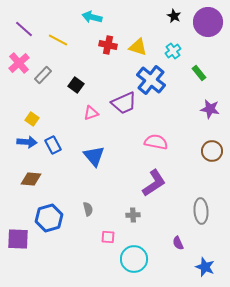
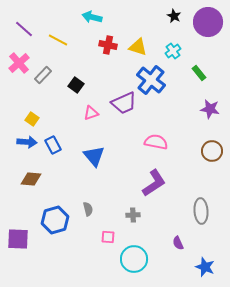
blue hexagon: moved 6 px right, 2 px down
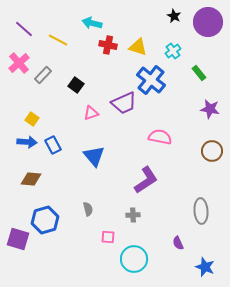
cyan arrow: moved 6 px down
pink semicircle: moved 4 px right, 5 px up
purple L-shape: moved 8 px left, 3 px up
blue hexagon: moved 10 px left
purple square: rotated 15 degrees clockwise
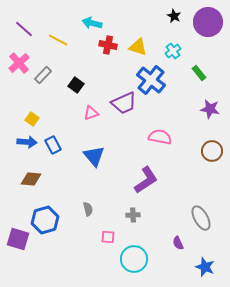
gray ellipse: moved 7 px down; rotated 25 degrees counterclockwise
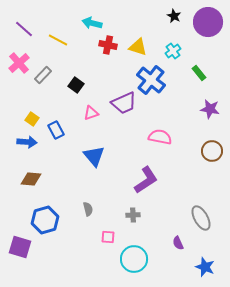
blue rectangle: moved 3 px right, 15 px up
purple square: moved 2 px right, 8 px down
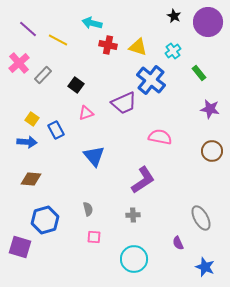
purple line: moved 4 px right
pink triangle: moved 5 px left
purple L-shape: moved 3 px left
pink square: moved 14 px left
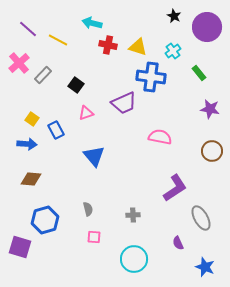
purple circle: moved 1 px left, 5 px down
blue cross: moved 3 px up; rotated 32 degrees counterclockwise
blue arrow: moved 2 px down
purple L-shape: moved 32 px right, 8 px down
